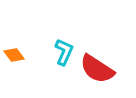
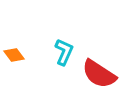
red semicircle: moved 2 px right, 5 px down
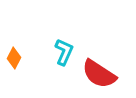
orange diamond: moved 3 px down; rotated 65 degrees clockwise
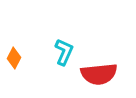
red semicircle: rotated 39 degrees counterclockwise
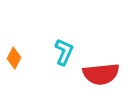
red semicircle: moved 2 px right
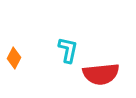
cyan L-shape: moved 4 px right, 2 px up; rotated 12 degrees counterclockwise
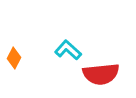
cyan L-shape: rotated 60 degrees counterclockwise
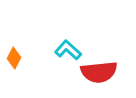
red semicircle: moved 2 px left, 2 px up
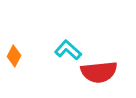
orange diamond: moved 2 px up
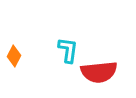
cyan L-shape: rotated 56 degrees clockwise
